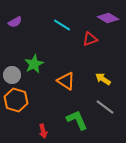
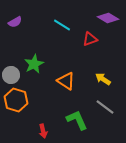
gray circle: moved 1 px left
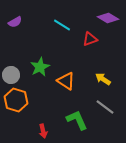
green star: moved 6 px right, 3 px down
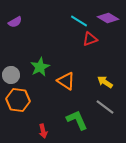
cyan line: moved 17 px right, 4 px up
yellow arrow: moved 2 px right, 3 px down
orange hexagon: moved 2 px right; rotated 10 degrees counterclockwise
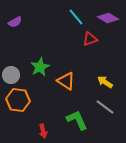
cyan line: moved 3 px left, 4 px up; rotated 18 degrees clockwise
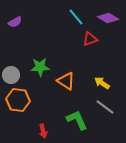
green star: rotated 24 degrees clockwise
yellow arrow: moved 3 px left, 1 px down
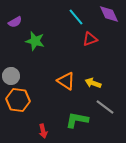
purple diamond: moved 1 px right, 4 px up; rotated 35 degrees clockwise
green star: moved 5 px left, 26 px up; rotated 18 degrees clockwise
gray circle: moved 1 px down
yellow arrow: moved 9 px left; rotated 14 degrees counterclockwise
green L-shape: rotated 55 degrees counterclockwise
